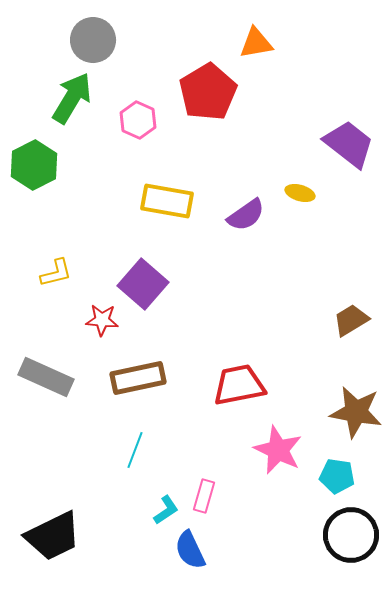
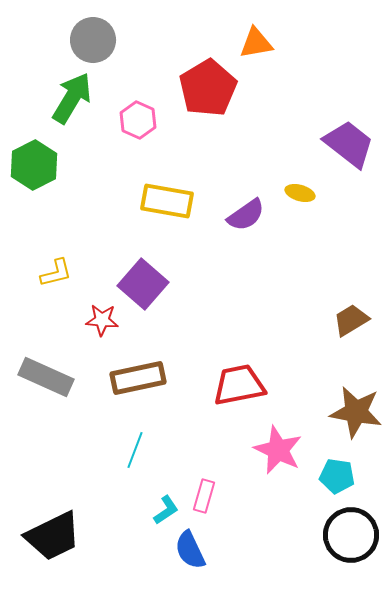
red pentagon: moved 4 px up
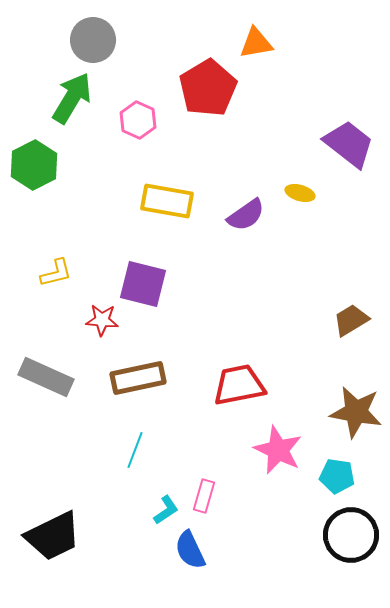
purple square: rotated 27 degrees counterclockwise
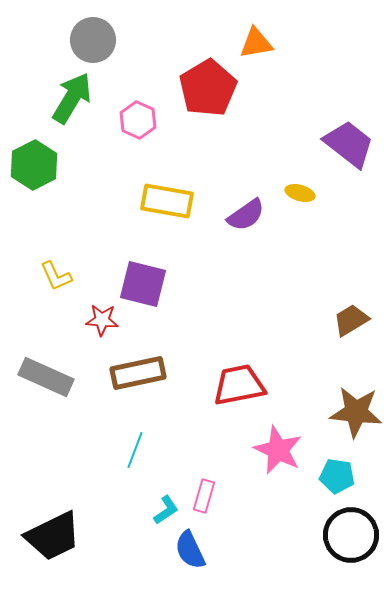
yellow L-shape: moved 3 px down; rotated 80 degrees clockwise
brown rectangle: moved 5 px up
brown star: rotated 4 degrees counterclockwise
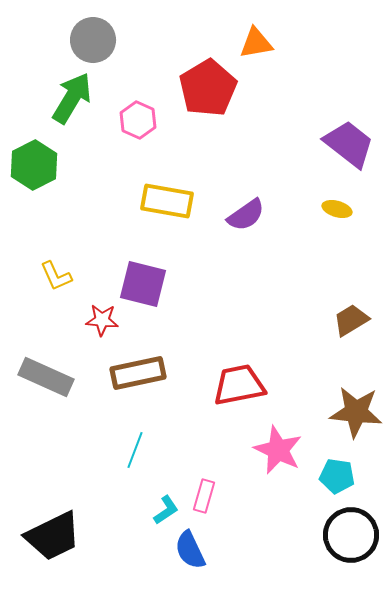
yellow ellipse: moved 37 px right, 16 px down
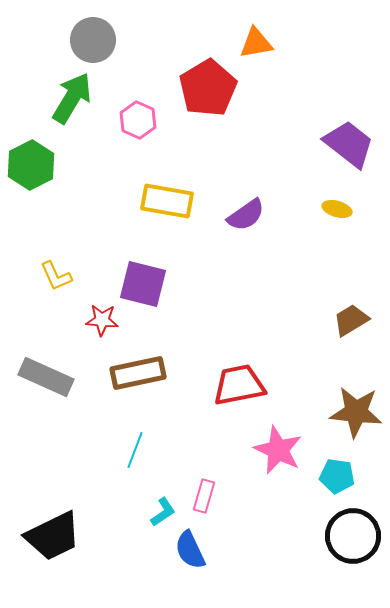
green hexagon: moved 3 px left
cyan L-shape: moved 3 px left, 2 px down
black circle: moved 2 px right, 1 px down
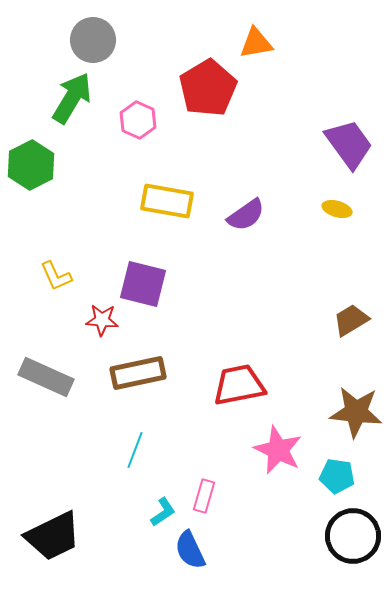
purple trapezoid: rotated 16 degrees clockwise
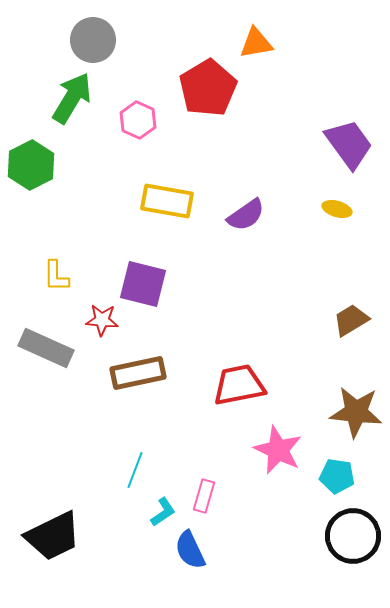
yellow L-shape: rotated 24 degrees clockwise
gray rectangle: moved 29 px up
cyan line: moved 20 px down
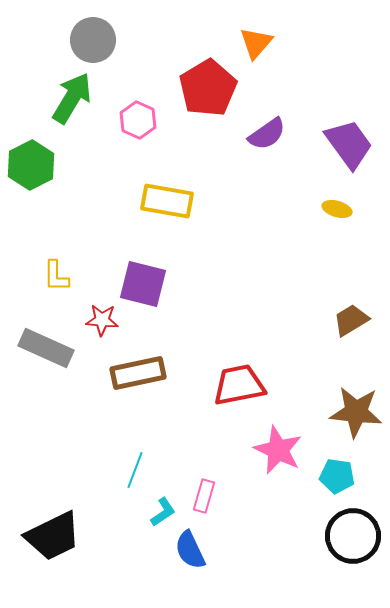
orange triangle: rotated 39 degrees counterclockwise
purple semicircle: moved 21 px right, 81 px up
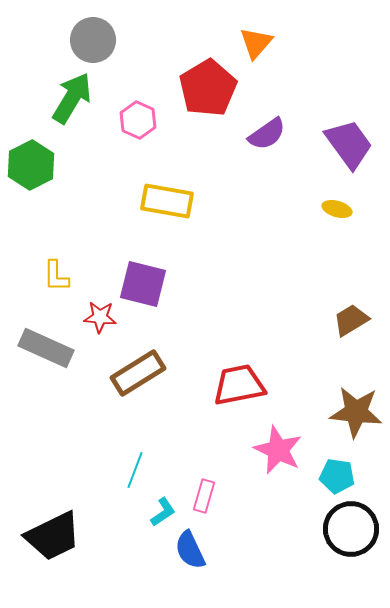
red star: moved 2 px left, 3 px up
brown rectangle: rotated 20 degrees counterclockwise
black circle: moved 2 px left, 7 px up
